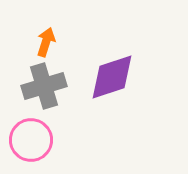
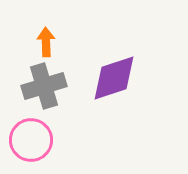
orange arrow: rotated 20 degrees counterclockwise
purple diamond: moved 2 px right, 1 px down
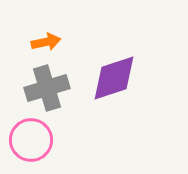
orange arrow: rotated 80 degrees clockwise
gray cross: moved 3 px right, 2 px down
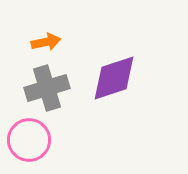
pink circle: moved 2 px left
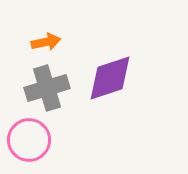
purple diamond: moved 4 px left
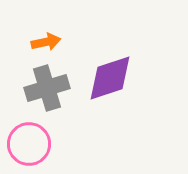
pink circle: moved 4 px down
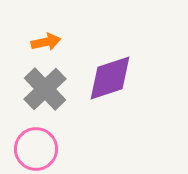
gray cross: moved 2 px left, 1 px down; rotated 27 degrees counterclockwise
pink circle: moved 7 px right, 5 px down
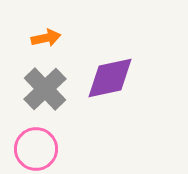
orange arrow: moved 4 px up
purple diamond: rotated 6 degrees clockwise
